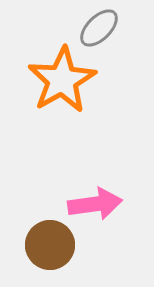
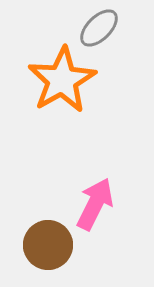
pink arrow: rotated 56 degrees counterclockwise
brown circle: moved 2 px left
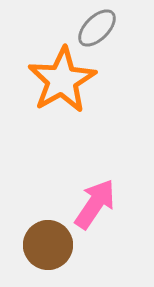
gray ellipse: moved 2 px left
pink arrow: rotated 8 degrees clockwise
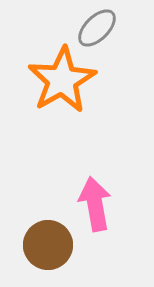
pink arrow: rotated 44 degrees counterclockwise
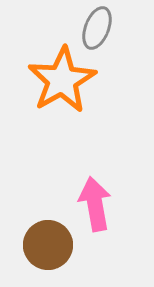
gray ellipse: rotated 24 degrees counterclockwise
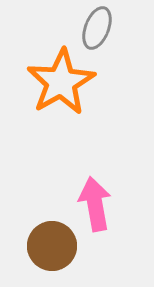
orange star: moved 1 px left, 2 px down
brown circle: moved 4 px right, 1 px down
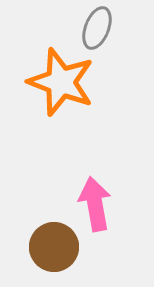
orange star: rotated 22 degrees counterclockwise
brown circle: moved 2 px right, 1 px down
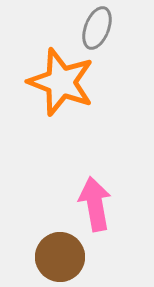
brown circle: moved 6 px right, 10 px down
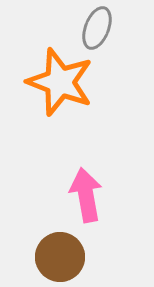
orange star: moved 1 px left
pink arrow: moved 9 px left, 9 px up
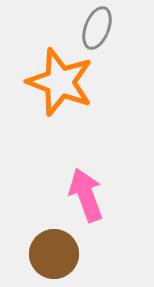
pink arrow: rotated 10 degrees counterclockwise
brown circle: moved 6 px left, 3 px up
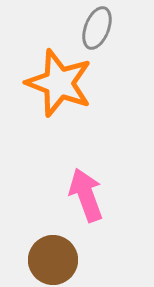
orange star: moved 1 px left, 1 px down
brown circle: moved 1 px left, 6 px down
